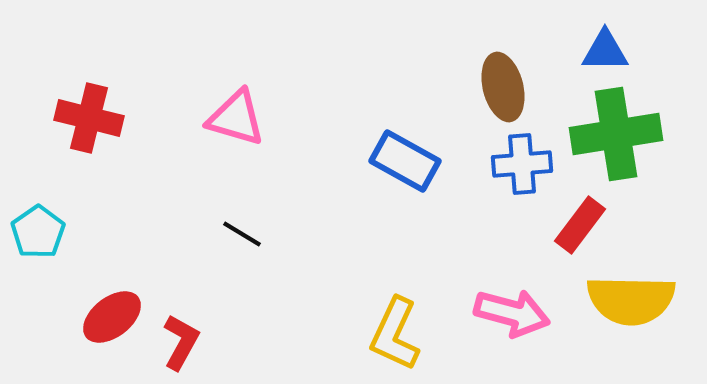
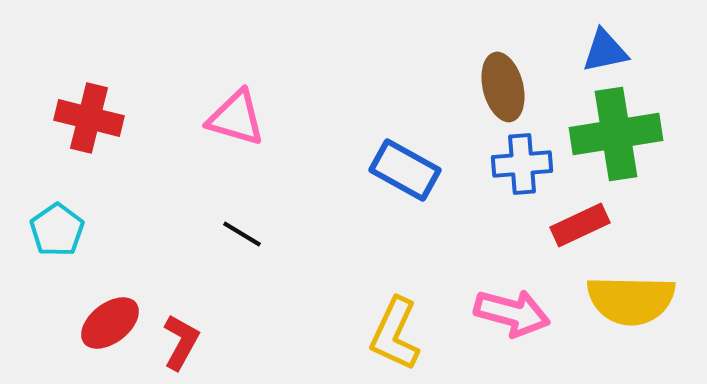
blue triangle: rotated 12 degrees counterclockwise
blue rectangle: moved 9 px down
red rectangle: rotated 28 degrees clockwise
cyan pentagon: moved 19 px right, 2 px up
red ellipse: moved 2 px left, 6 px down
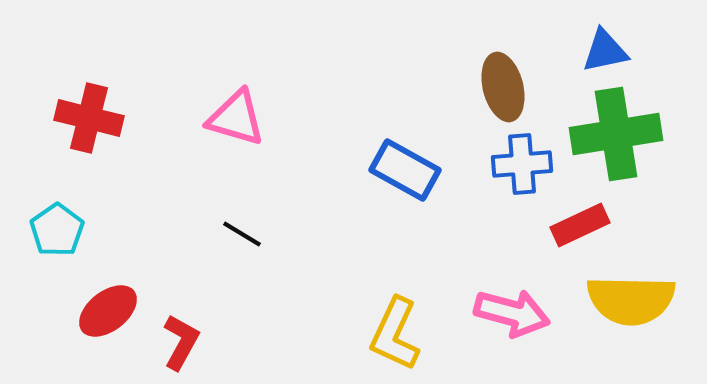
red ellipse: moved 2 px left, 12 px up
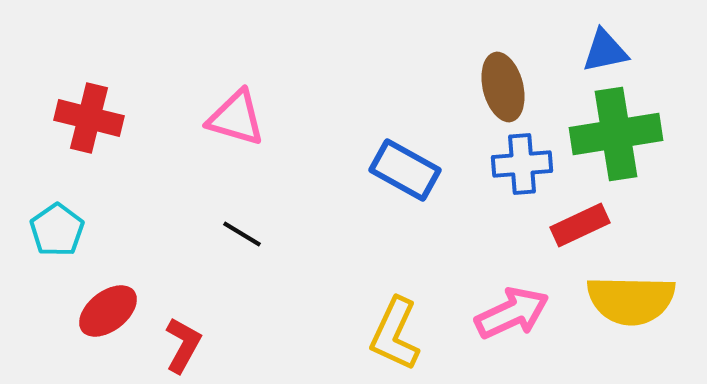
pink arrow: rotated 40 degrees counterclockwise
red L-shape: moved 2 px right, 3 px down
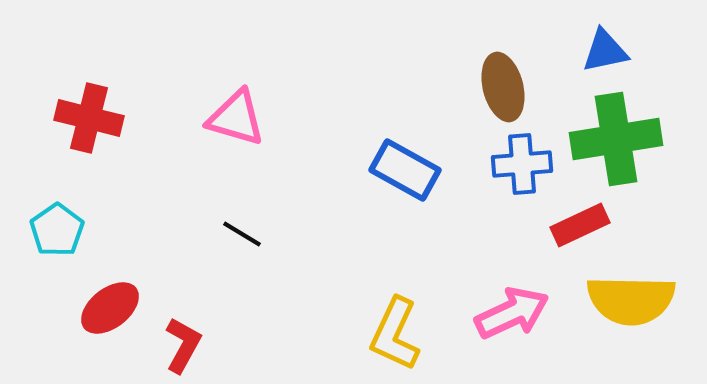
green cross: moved 5 px down
red ellipse: moved 2 px right, 3 px up
